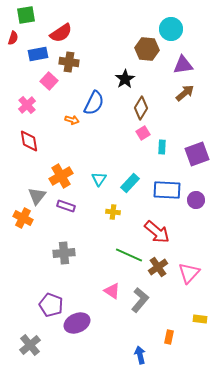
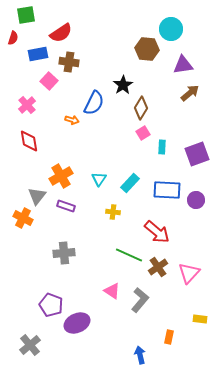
black star at (125, 79): moved 2 px left, 6 px down
brown arrow at (185, 93): moved 5 px right
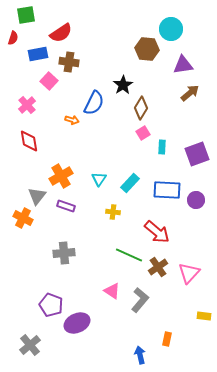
yellow rectangle at (200, 319): moved 4 px right, 3 px up
orange rectangle at (169, 337): moved 2 px left, 2 px down
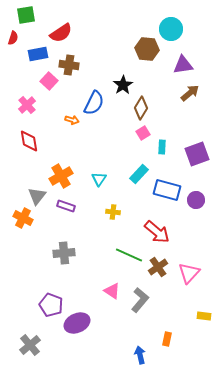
brown cross at (69, 62): moved 3 px down
cyan rectangle at (130, 183): moved 9 px right, 9 px up
blue rectangle at (167, 190): rotated 12 degrees clockwise
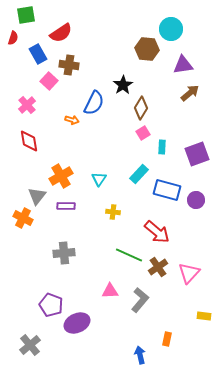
blue rectangle at (38, 54): rotated 72 degrees clockwise
purple rectangle at (66, 206): rotated 18 degrees counterclockwise
pink triangle at (112, 291): moved 2 px left; rotated 36 degrees counterclockwise
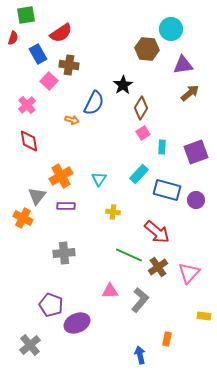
purple square at (197, 154): moved 1 px left, 2 px up
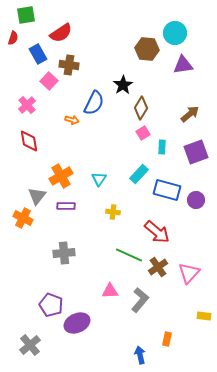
cyan circle at (171, 29): moved 4 px right, 4 px down
brown arrow at (190, 93): moved 21 px down
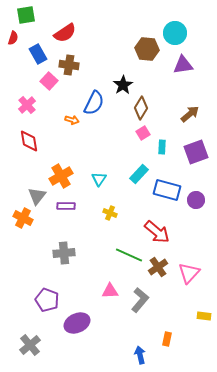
red semicircle at (61, 33): moved 4 px right
yellow cross at (113, 212): moved 3 px left, 1 px down; rotated 16 degrees clockwise
purple pentagon at (51, 305): moved 4 px left, 5 px up
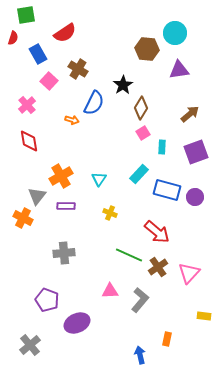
brown cross at (69, 65): moved 9 px right, 4 px down; rotated 24 degrees clockwise
purple triangle at (183, 65): moved 4 px left, 5 px down
purple circle at (196, 200): moved 1 px left, 3 px up
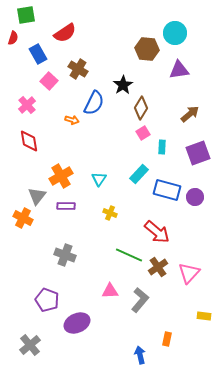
purple square at (196, 152): moved 2 px right, 1 px down
gray cross at (64, 253): moved 1 px right, 2 px down; rotated 25 degrees clockwise
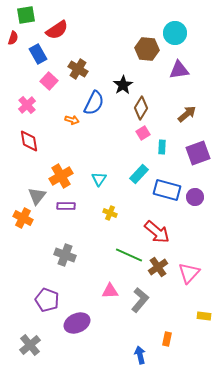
red semicircle at (65, 33): moved 8 px left, 3 px up
brown arrow at (190, 114): moved 3 px left
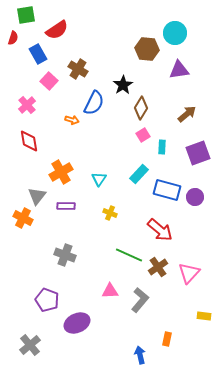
pink square at (143, 133): moved 2 px down
orange cross at (61, 176): moved 4 px up
red arrow at (157, 232): moved 3 px right, 2 px up
